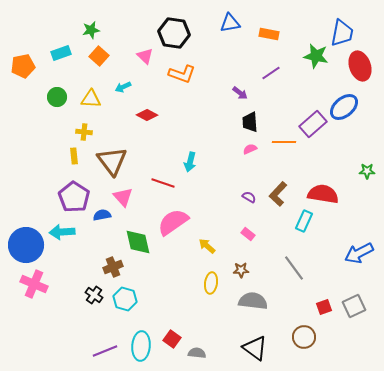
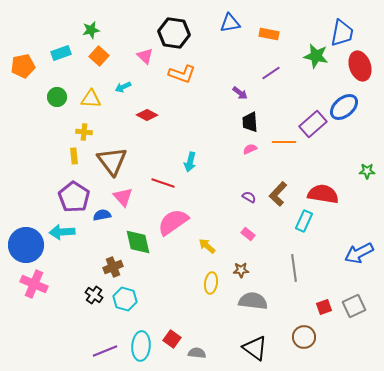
gray line at (294, 268): rotated 28 degrees clockwise
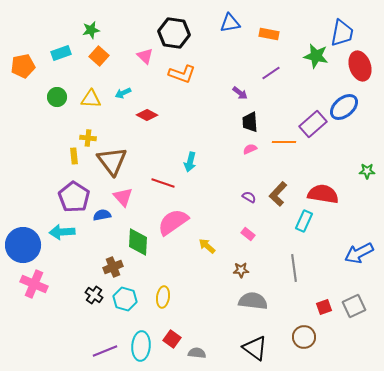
cyan arrow at (123, 87): moved 6 px down
yellow cross at (84, 132): moved 4 px right, 6 px down
green diamond at (138, 242): rotated 16 degrees clockwise
blue circle at (26, 245): moved 3 px left
yellow ellipse at (211, 283): moved 48 px left, 14 px down
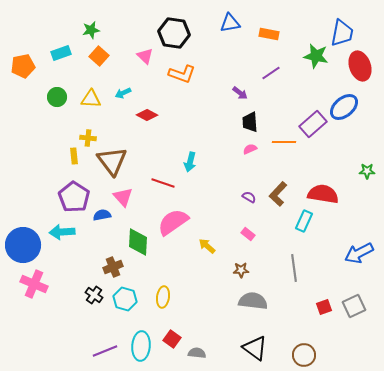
brown circle at (304, 337): moved 18 px down
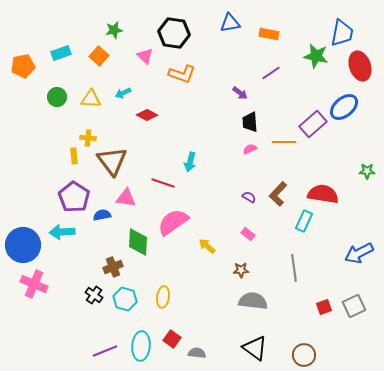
green star at (91, 30): moved 23 px right
pink triangle at (123, 197): moved 3 px right, 1 px down; rotated 40 degrees counterclockwise
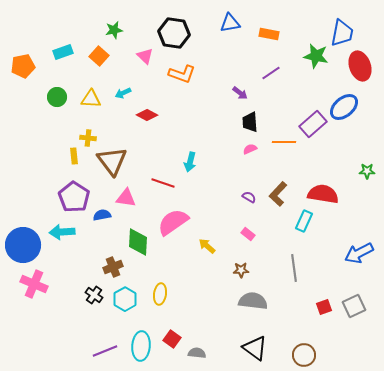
cyan rectangle at (61, 53): moved 2 px right, 1 px up
yellow ellipse at (163, 297): moved 3 px left, 3 px up
cyan hexagon at (125, 299): rotated 15 degrees clockwise
